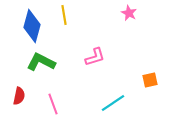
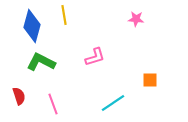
pink star: moved 7 px right, 6 px down; rotated 21 degrees counterclockwise
orange square: rotated 14 degrees clockwise
red semicircle: rotated 30 degrees counterclockwise
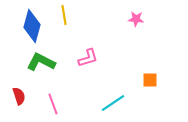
pink L-shape: moved 7 px left, 1 px down
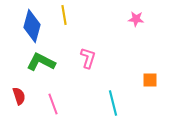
pink L-shape: rotated 55 degrees counterclockwise
cyan line: rotated 70 degrees counterclockwise
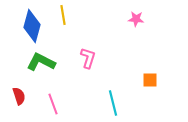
yellow line: moved 1 px left
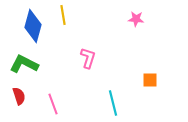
blue diamond: moved 1 px right
green L-shape: moved 17 px left, 2 px down
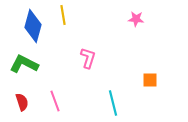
red semicircle: moved 3 px right, 6 px down
pink line: moved 2 px right, 3 px up
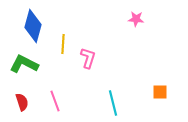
yellow line: moved 29 px down; rotated 12 degrees clockwise
orange square: moved 10 px right, 12 px down
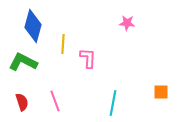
pink star: moved 9 px left, 4 px down
pink L-shape: rotated 15 degrees counterclockwise
green L-shape: moved 1 px left, 2 px up
orange square: moved 1 px right
cyan line: rotated 25 degrees clockwise
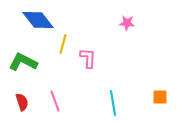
blue diamond: moved 5 px right, 6 px up; rotated 52 degrees counterclockwise
yellow line: rotated 12 degrees clockwise
orange square: moved 1 px left, 5 px down
cyan line: rotated 20 degrees counterclockwise
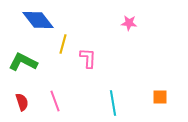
pink star: moved 2 px right
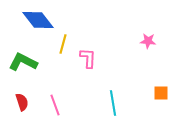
pink star: moved 19 px right, 18 px down
orange square: moved 1 px right, 4 px up
pink line: moved 4 px down
